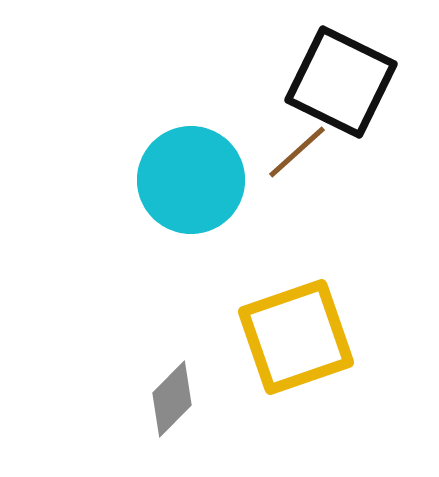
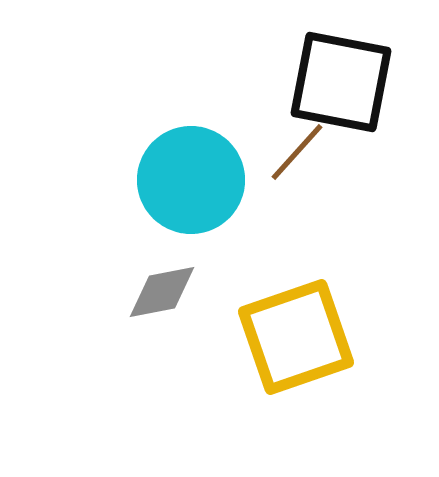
black square: rotated 15 degrees counterclockwise
brown line: rotated 6 degrees counterclockwise
gray diamond: moved 10 px left, 107 px up; rotated 34 degrees clockwise
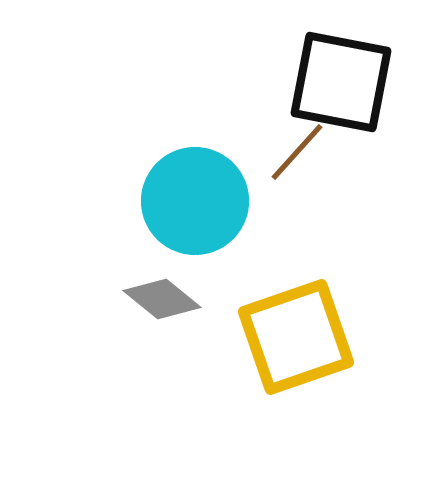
cyan circle: moved 4 px right, 21 px down
gray diamond: moved 7 px down; rotated 50 degrees clockwise
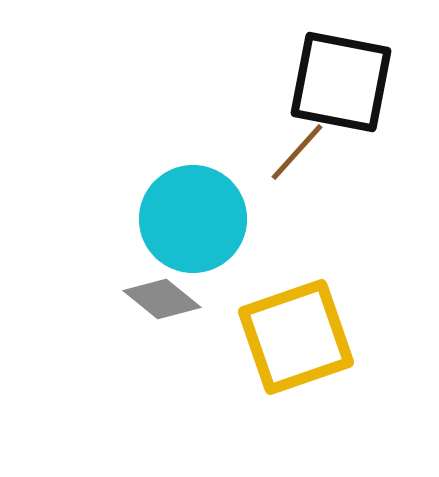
cyan circle: moved 2 px left, 18 px down
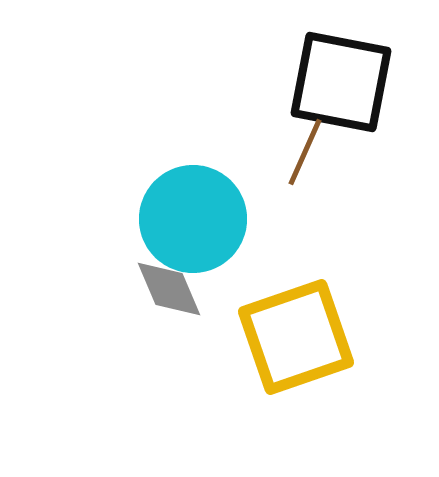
brown line: moved 8 px right; rotated 18 degrees counterclockwise
gray diamond: moved 7 px right, 10 px up; rotated 28 degrees clockwise
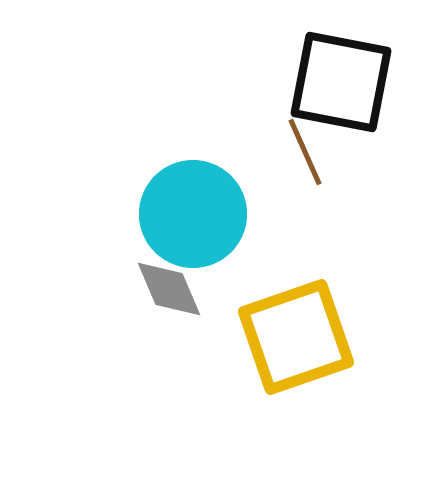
brown line: rotated 48 degrees counterclockwise
cyan circle: moved 5 px up
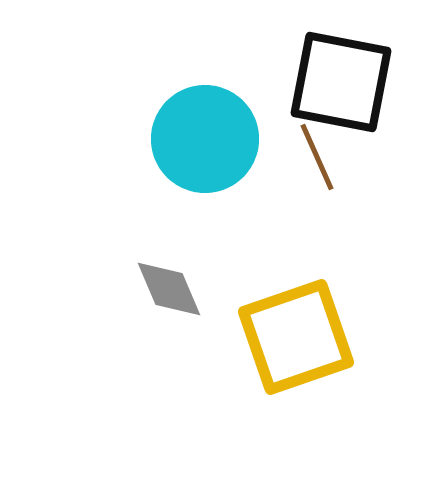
brown line: moved 12 px right, 5 px down
cyan circle: moved 12 px right, 75 px up
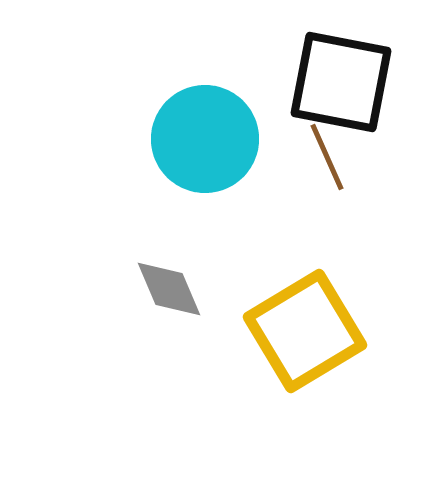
brown line: moved 10 px right
yellow square: moved 9 px right, 6 px up; rotated 12 degrees counterclockwise
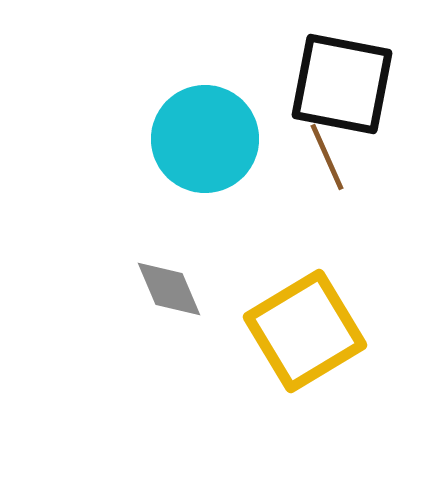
black square: moved 1 px right, 2 px down
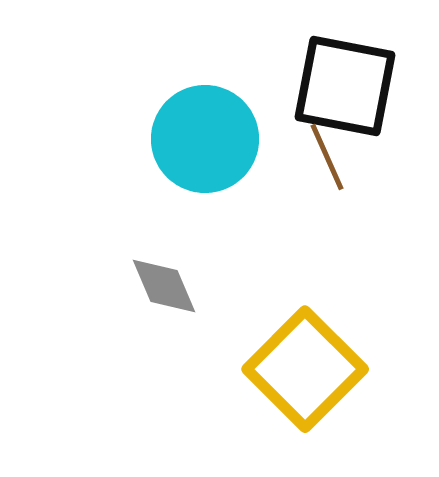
black square: moved 3 px right, 2 px down
gray diamond: moved 5 px left, 3 px up
yellow square: moved 38 px down; rotated 14 degrees counterclockwise
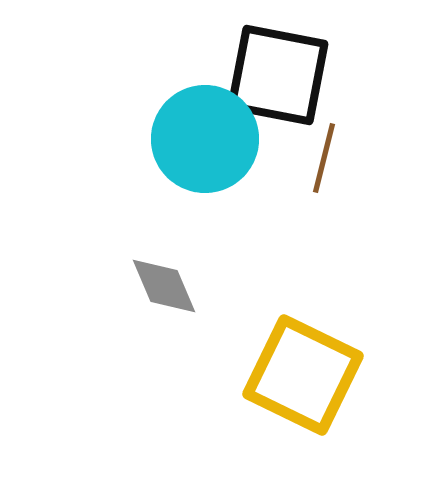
black square: moved 67 px left, 11 px up
brown line: moved 3 px left, 1 px down; rotated 38 degrees clockwise
yellow square: moved 2 px left, 6 px down; rotated 19 degrees counterclockwise
